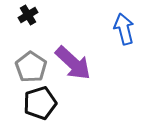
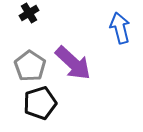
black cross: moved 1 px right, 2 px up
blue arrow: moved 4 px left, 1 px up
gray pentagon: moved 1 px left, 1 px up
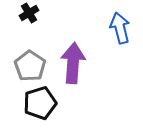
purple arrow: rotated 129 degrees counterclockwise
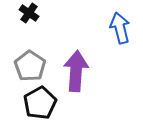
black cross: rotated 24 degrees counterclockwise
purple arrow: moved 3 px right, 8 px down
black pentagon: rotated 12 degrees counterclockwise
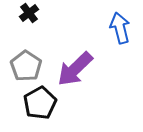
black cross: rotated 18 degrees clockwise
gray pentagon: moved 4 px left
purple arrow: moved 1 px left, 2 px up; rotated 138 degrees counterclockwise
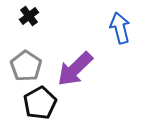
black cross: moved 3 px down
